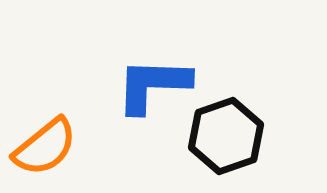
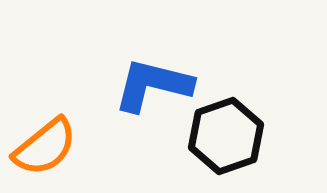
blue L-shape: rotated 12 degrees clockwise
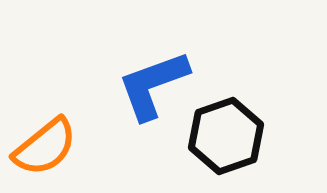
blue L-shape: rotated 34 degrees counterclockwise
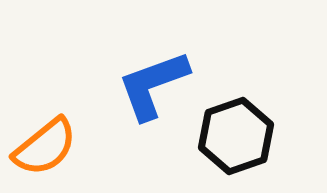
black hexagon: moved 10 px right
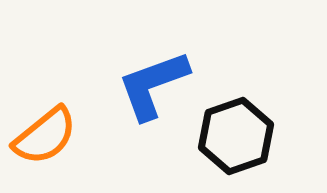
orange semicircle: moved 11 px up
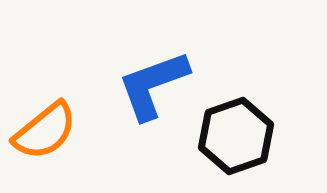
orange semicircle: moved 5 px up
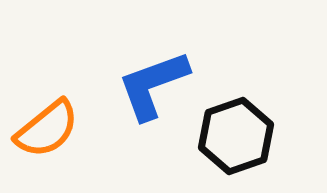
orange semicircle: moved 2 px right, 2 px up
